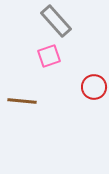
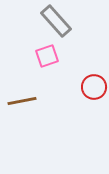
pink square: moved 2 px left
brown line: rotated 16 degrees counterclockwise
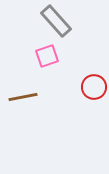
brown line: moved 1 px right, 4 px up
